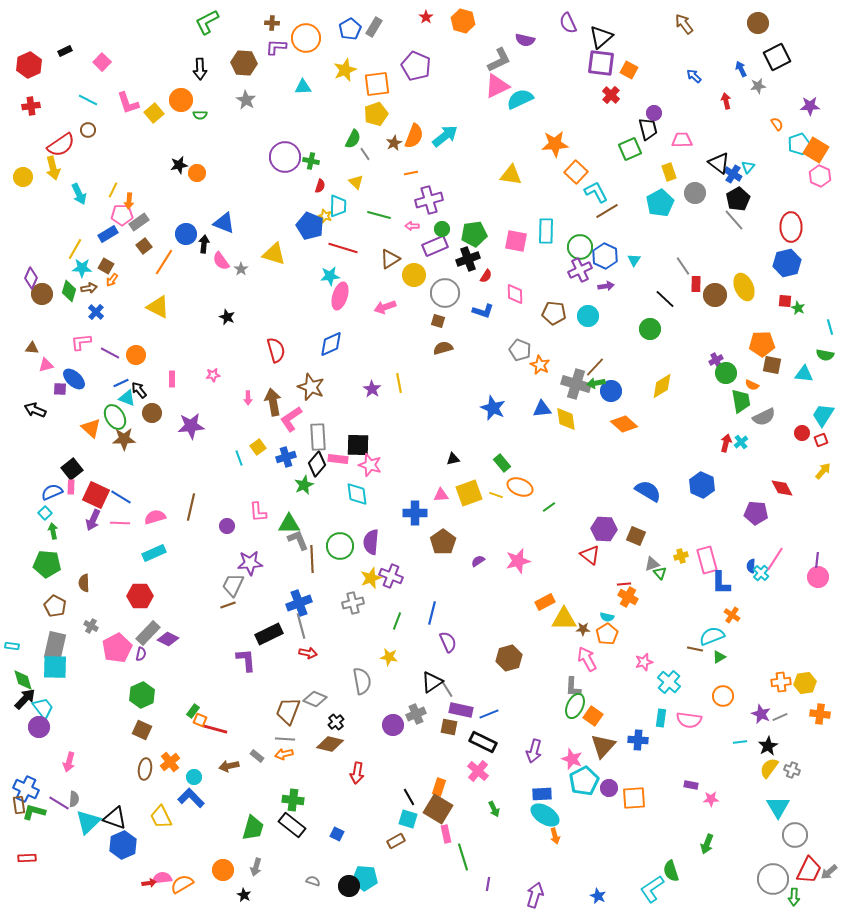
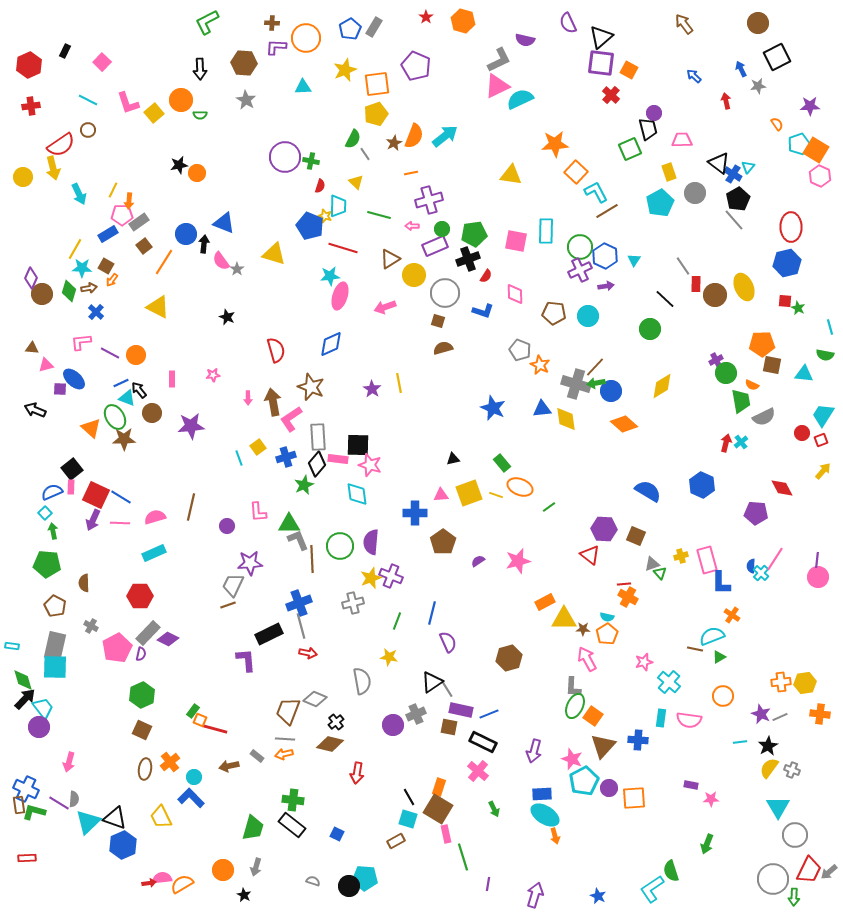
black rectangle at (65, 51): rotated 40 degrees counterclockwise
gray star at (241, 269): moved 4 px left
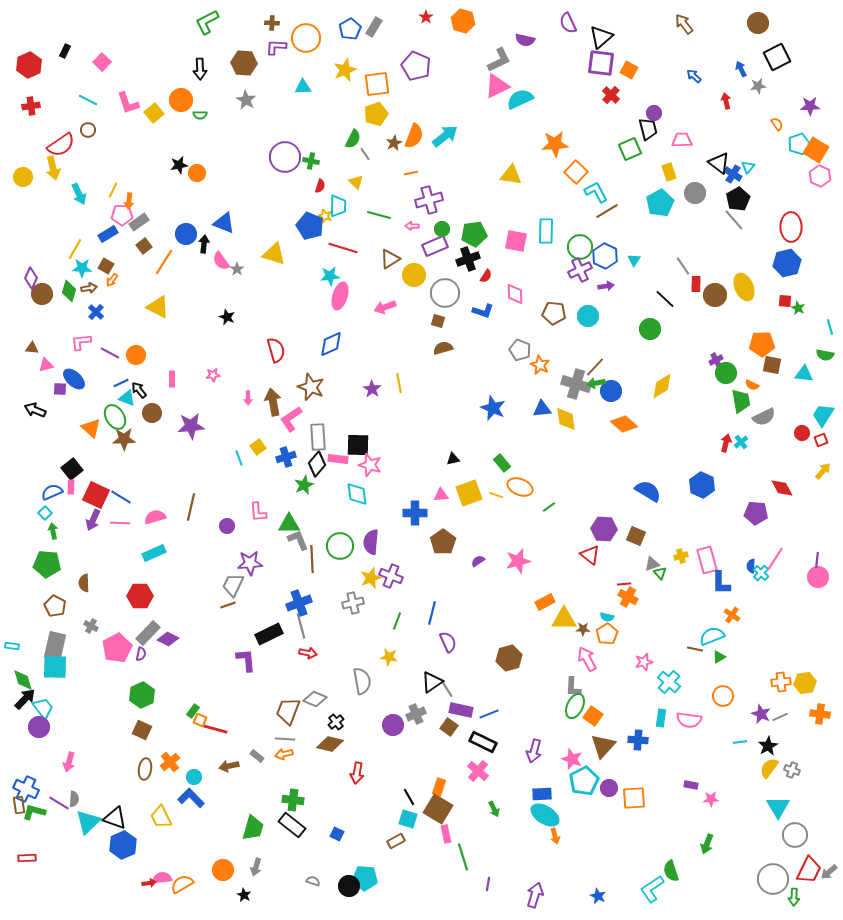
brown square at (449, 727): rotated 24 degrees clockwise
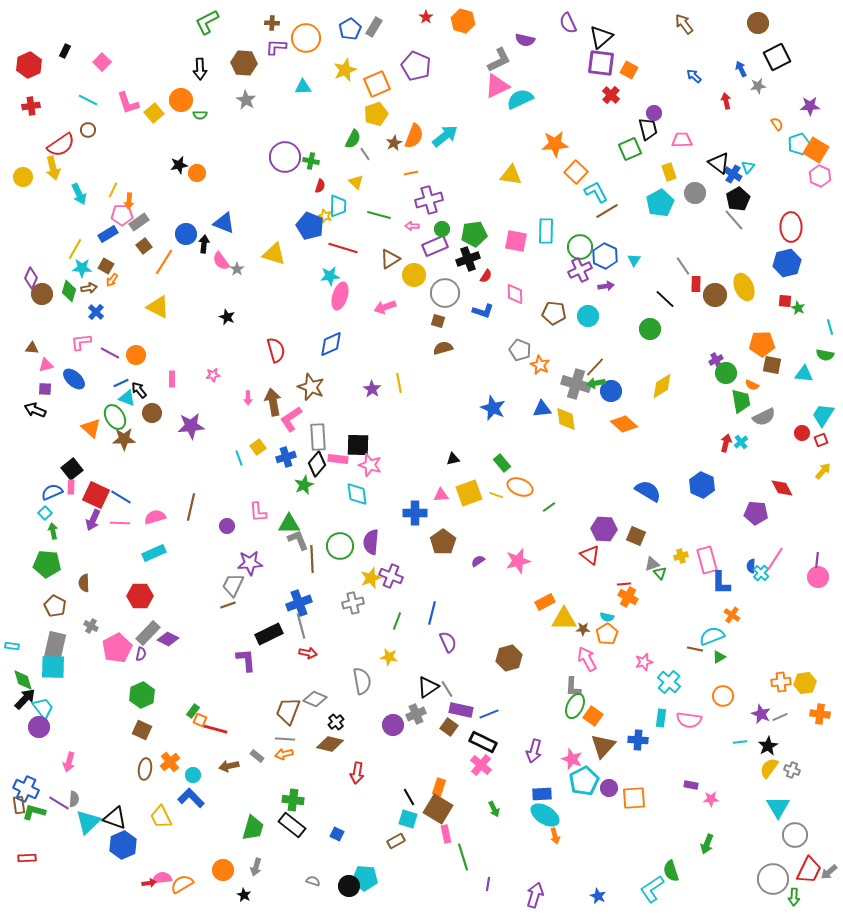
orange square at (377, 84): rotated 16 degrees counterclockwise
purple square at (60, 389): moved 15 px left
cyan square at (55, 667): moved 2 px left
black triangle at (432, 682): moved 4 px left, 5 px down
pink cross at (478, 771): moved 3 px right, 6 px up
cyan circle at (194, 777): moved 1 px left, 2 px up
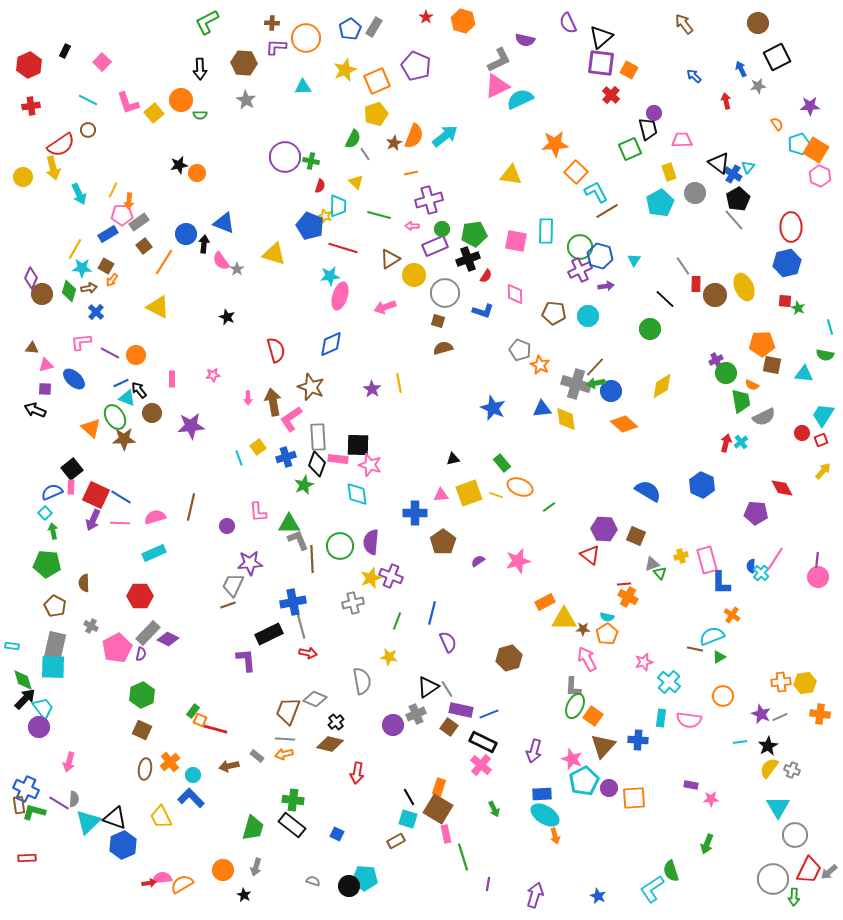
orange square at (377, 84): moved 3 px up
blue hexagon at (605, 256): moved 5 px left; rotated 10 degrees counterclockwise
black diamond at (317, 464): rotated 20 degrees counterclockwise
blue cross at (299, 603): moved 6 px left, 1 px up; rotated 10 degrees clockwise
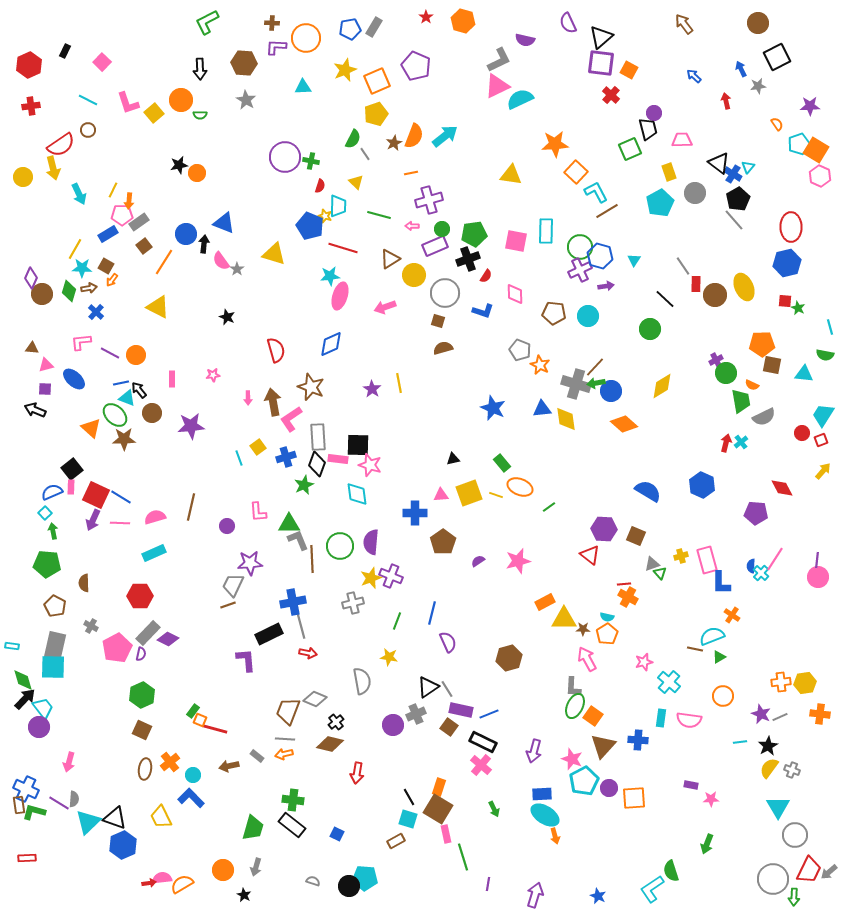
blue pentagon at (350, 29): rotated 20 degrees clockwise
blue line at (121, 383): rotated 14 degrees clockwise
green ellipse at (115, 417): moved 2 px up; rotated 15 degrees counterclockwise
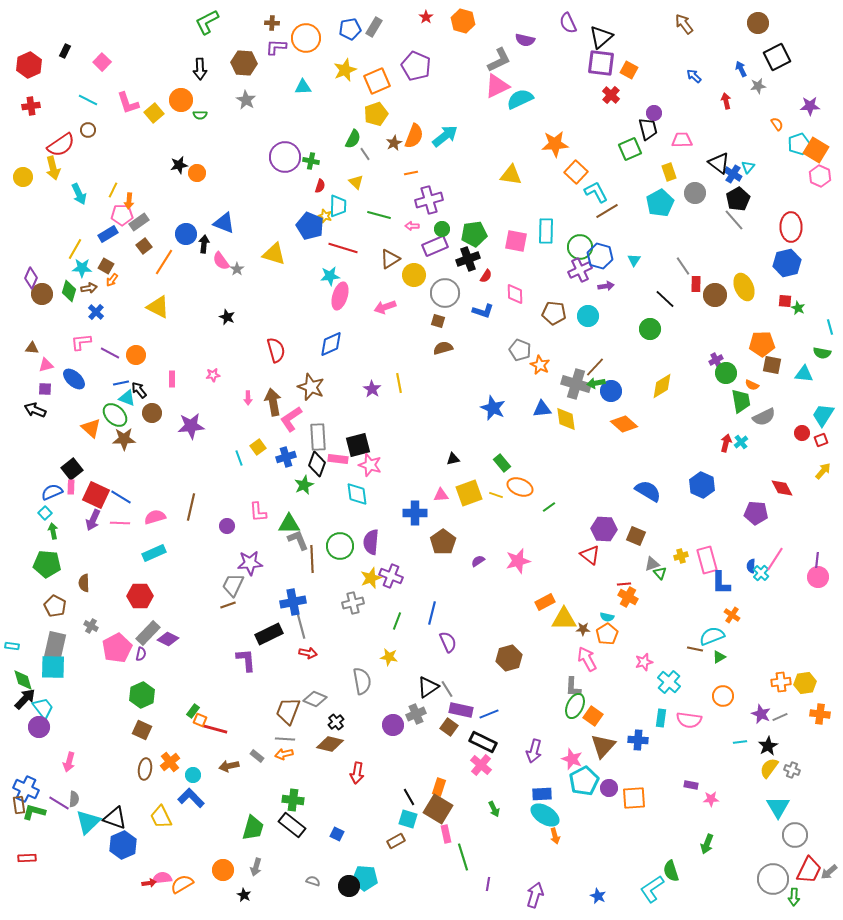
green semicircle at (825, 355): moved 3 px left, 2 px up
black square at (358, 445): rotated 15 degrees counterclockwise
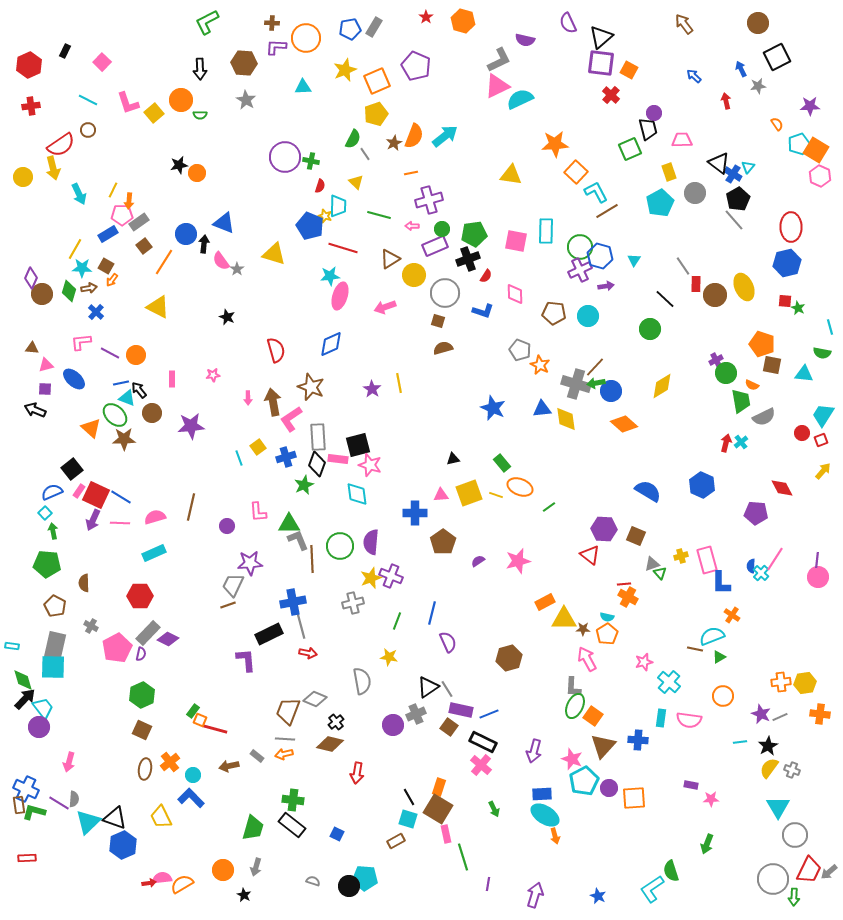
orange pentagon at (762, 344): rotated 20 degrees clockwise
pink rectangle at (71, 487): moved 8 px right, 4 px down; rotated 32 degrees clockwise
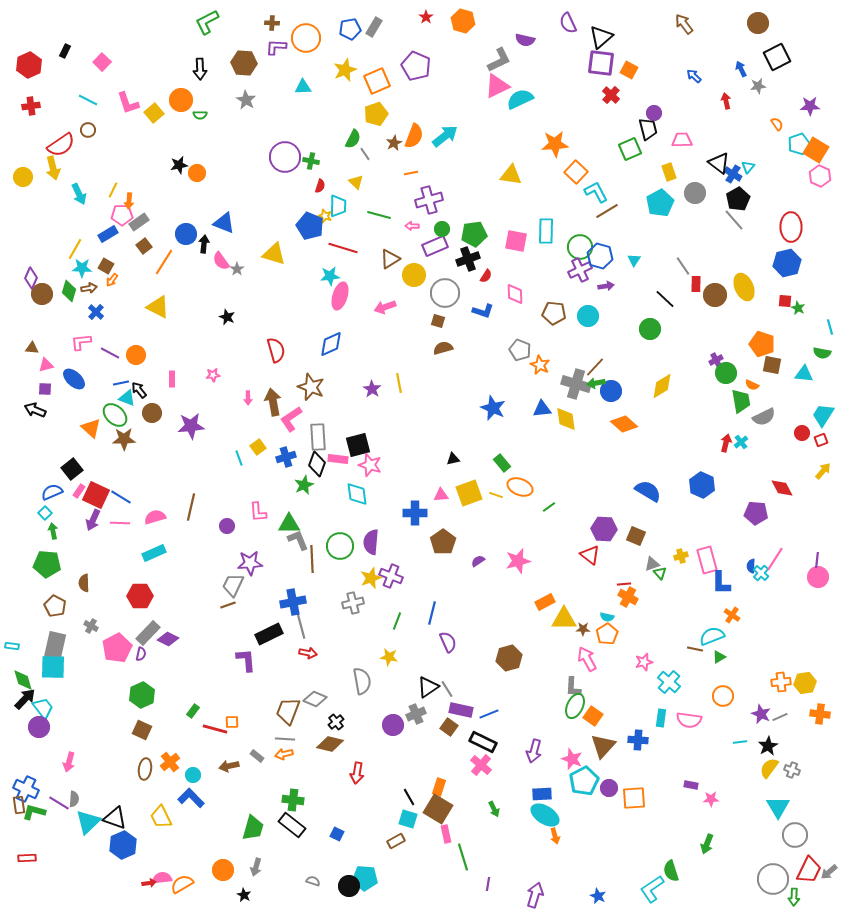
orange square at (200, 720): moved 32 px right, 2 px down; rotated 24 degrees counterclockwise
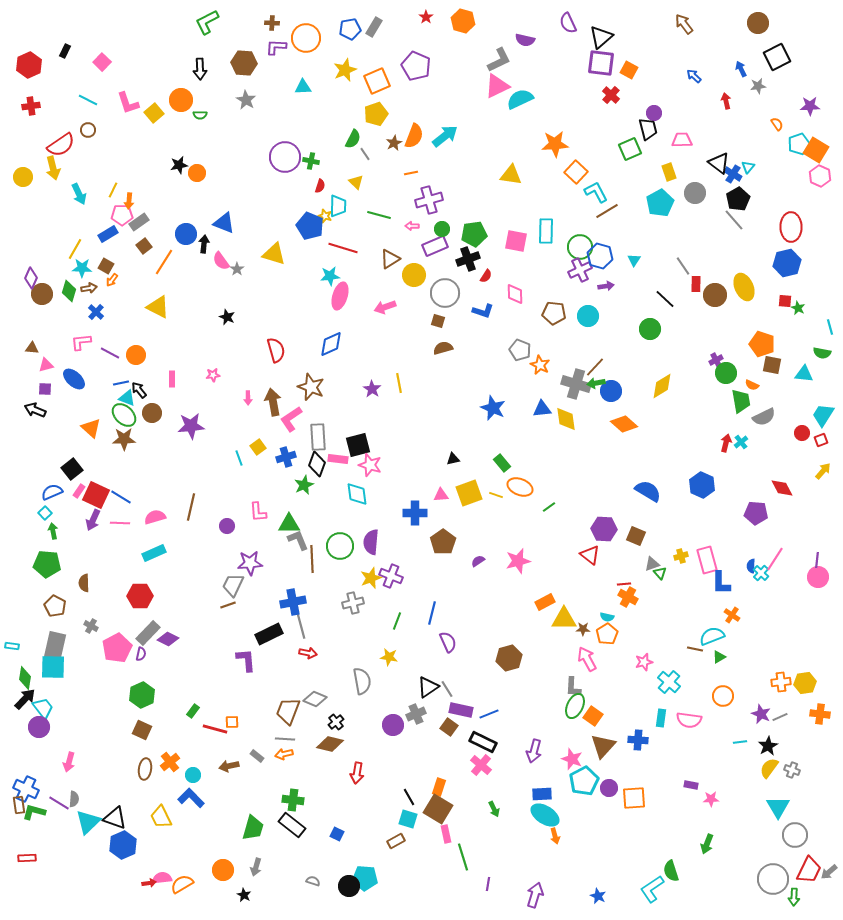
green ellipse at (115, 415): moved 9 px right
green diamond at (23, 680): moved 2 px right, 2 px up; rotated 25 degrees clockwise
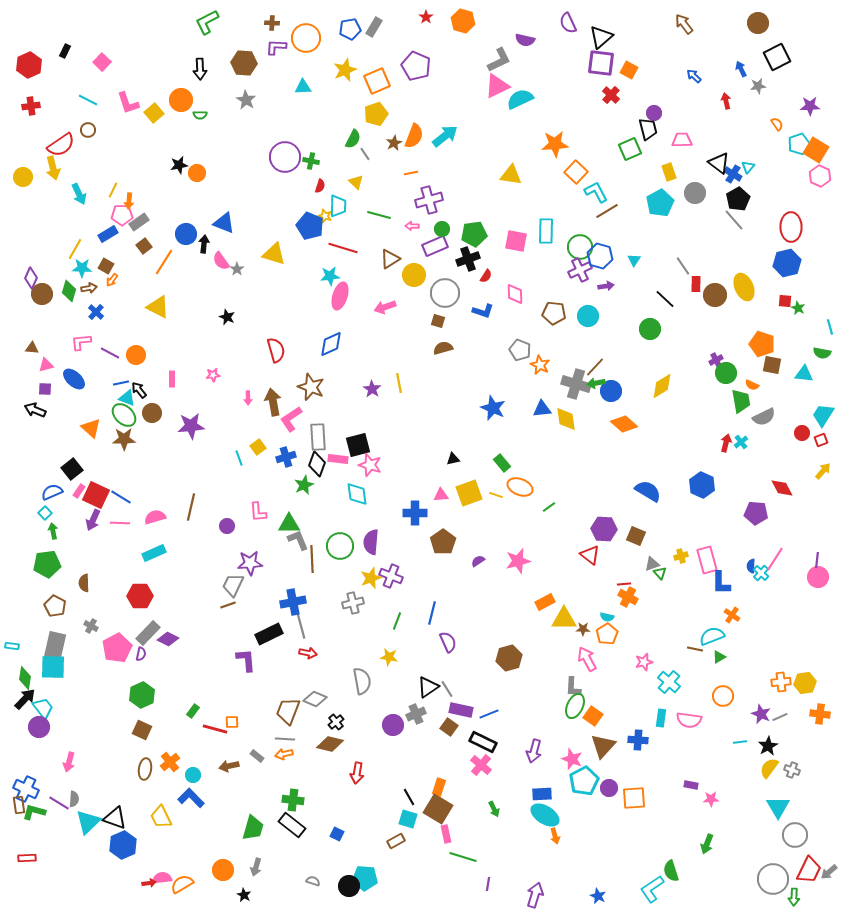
green pentagon at (47, 564): rotated 12 degrees counterclockwise
green line at (463, 857): rotated 56 degrees counterclockwise
